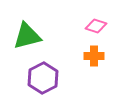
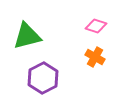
orange cross: moved 1 px right, 1 px down; rotated 30 degrees clockwise
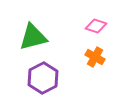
green triangle: moved 6 px right, 1 px down
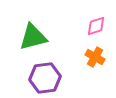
pink diamond: rotated 35 degrees counterclockwise
purple hexagon: moved 2 px right; rotated 20 degrees clockwise
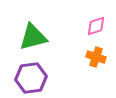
orange cross: moved 1 px right; rotated 12 degrees counterclockwise
purple hexagon: moved 14 px left
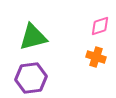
pink diamond: moved 4 px right
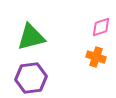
pink diamond: moved 1 px right, 1 px down
green triangle: moved 2 px left
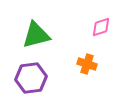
green triangle: moved 5 px right, 2 px up
orange cross: moved 9 px left, 7 px down
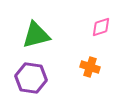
orange cross: moved 3 px right, 3 px down
purple hexagon: rotated 16 degrees clockwise
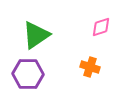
green triangle: rotated 20 degrees counterclockwise
purple hexagon: moved 3 px left, 4 px up; rotated 8 degrees counterclockwise
